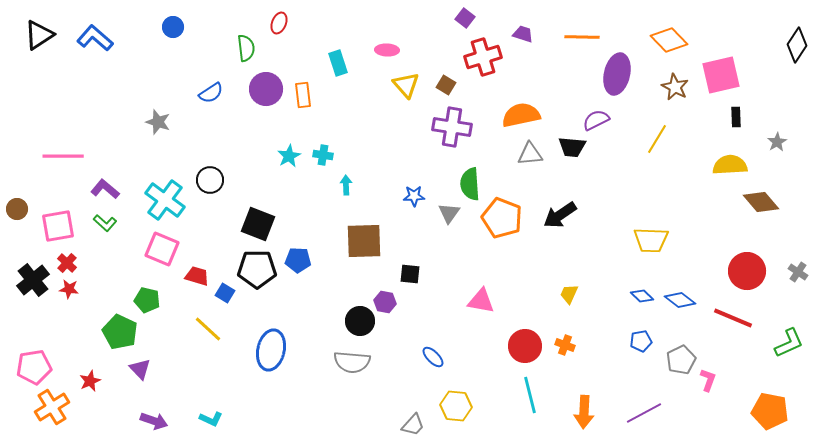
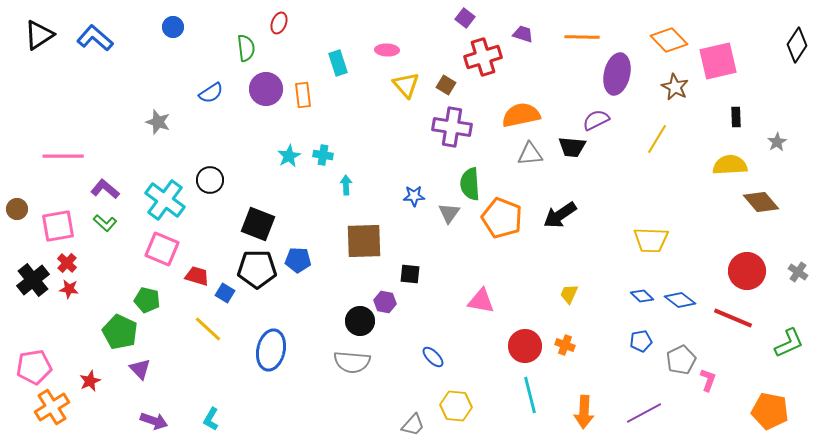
pink square at (721, 75): moved 3 px left, 14 px up
cyan L-shape at (211, 419): rotated 95 degrees clockwise
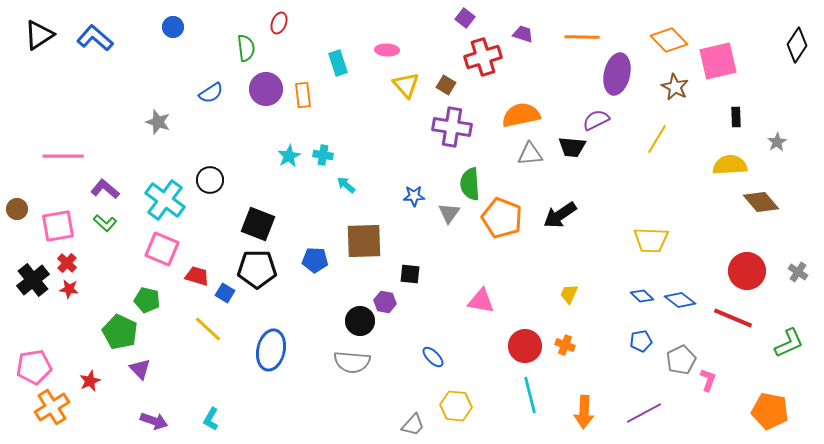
cyan arrow at (346, 185): rotated 48 degrees counterclockwise
blue pentagon at (298, 260): moved 17 px right
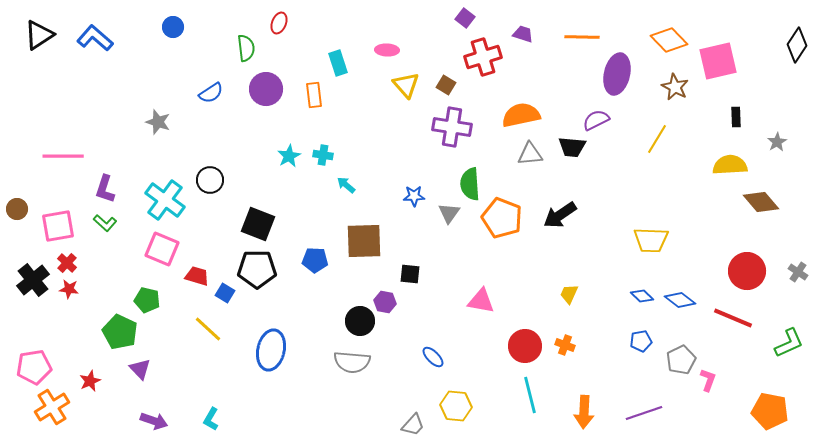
orange rectangle at (303, 95): moved 11 px right
purple L-shape at (105, 189): rotated 112 degrees counterclockwise
purple line at (644, 413): rotated 9 degrees clockwise
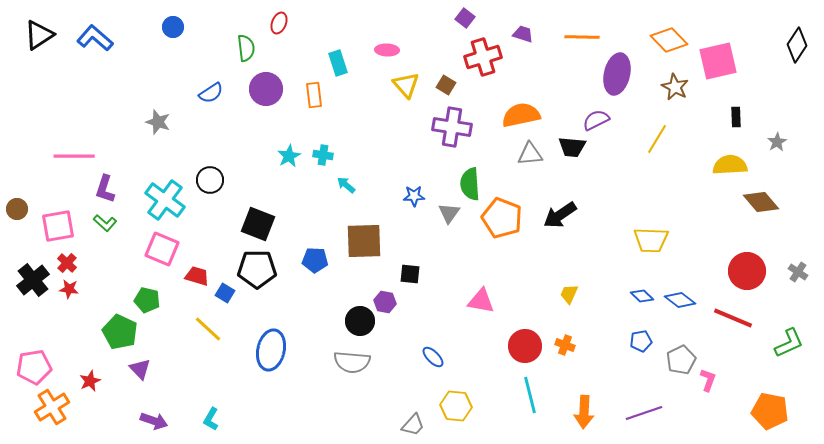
pink line at (63, 156): moved 11 px right
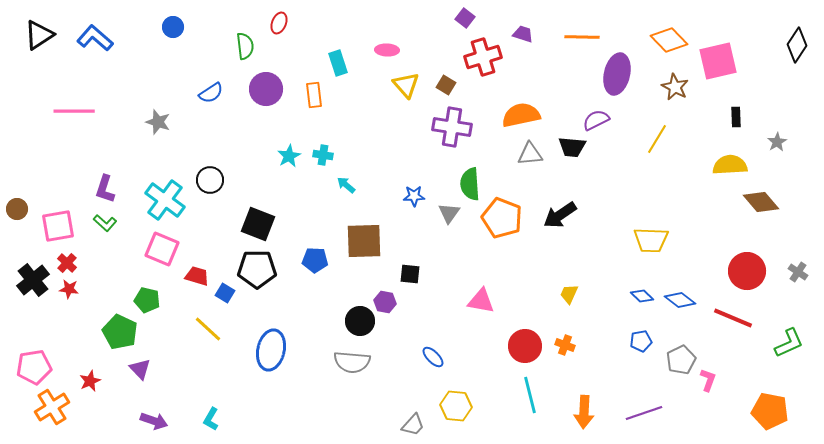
green semicircle at (246, 48): moved 1 px left, 2 px up
pink line at (74, 156): moved 45 px up
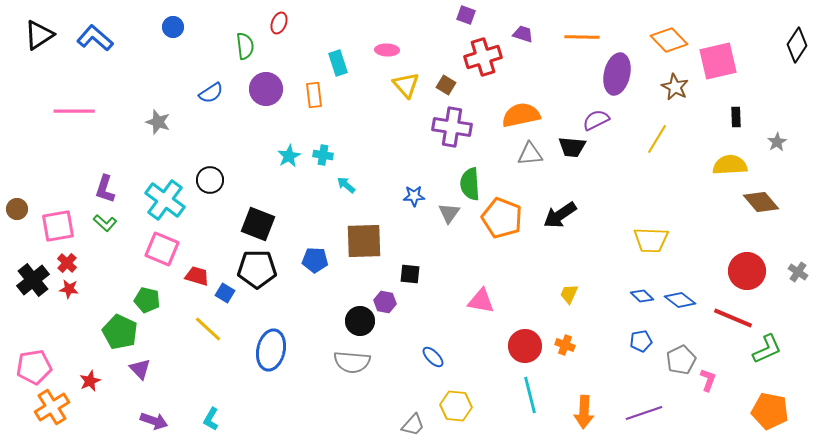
purple square at (465, 18): moved 1 px right, 3 px up; rotated 18 degrees counterclockwise
green L-shape at (789, 343): moved 22 px left, 6 px down
